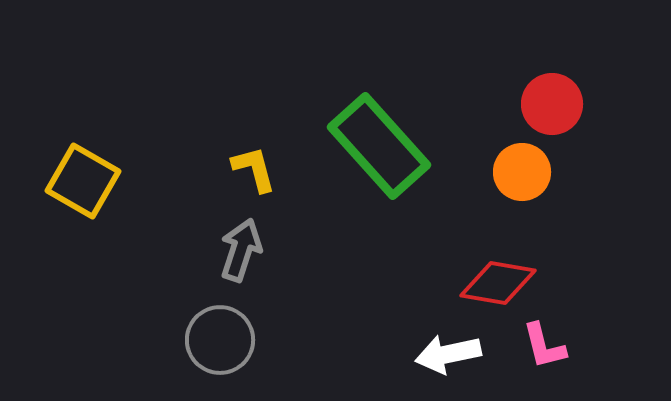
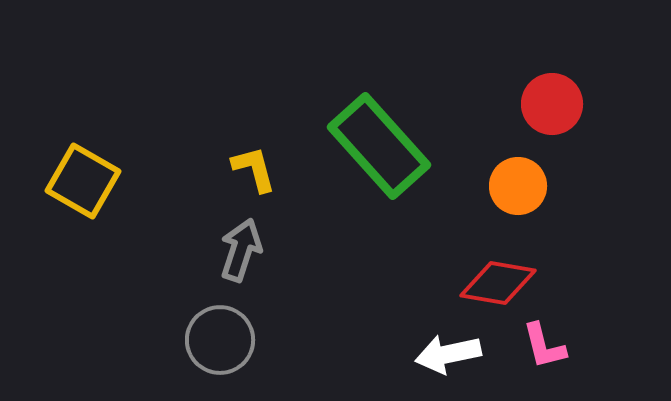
orange circle: moved 4 px left, 14 px down
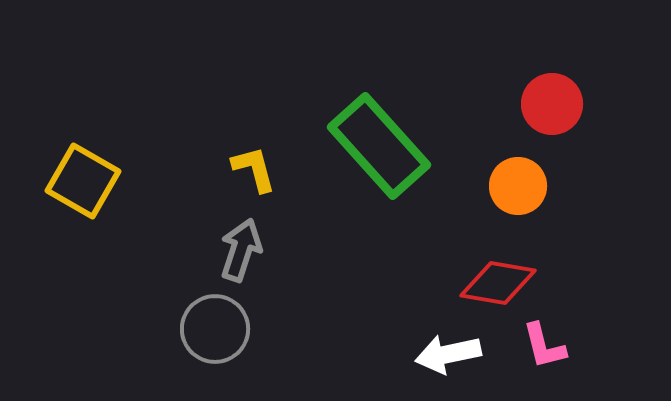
gray circle: moved 5 px left, 11 px up
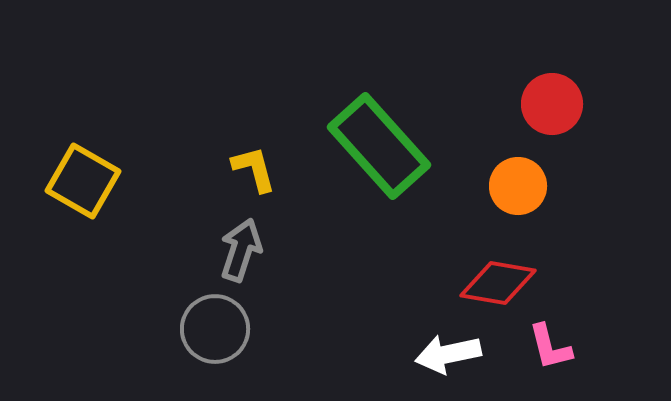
pink L-shape: moved 6 px right, 1 px down
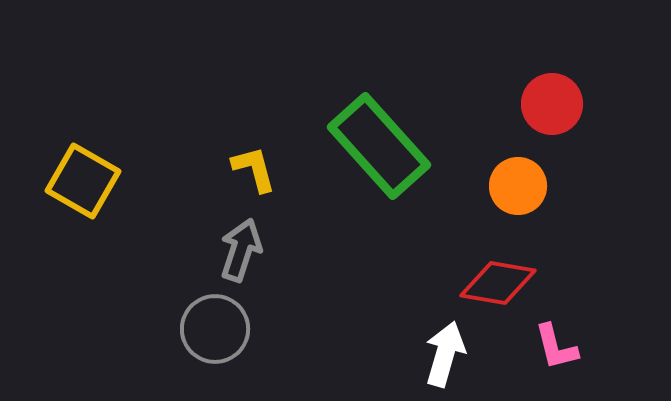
pink L-shape: moved 6 px right
white arrow: moved 3 px left; rotated 118 degrees clockwise
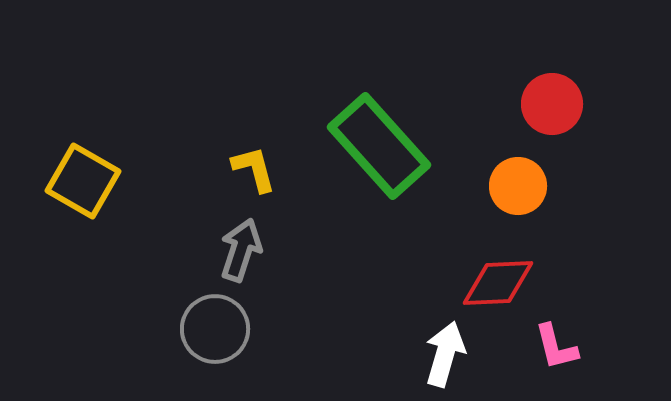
red diamond: rotated 12 degrees counterclockwise
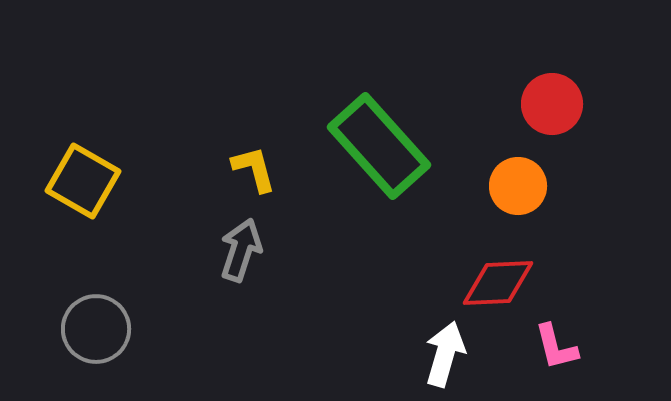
gray circle: moved 119 px left
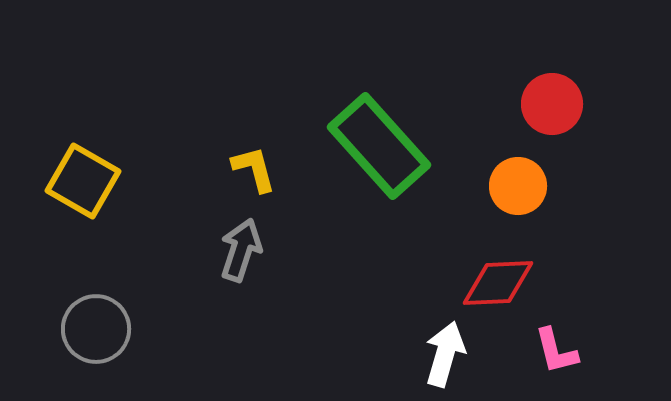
pink L-shape: moved 4 px down
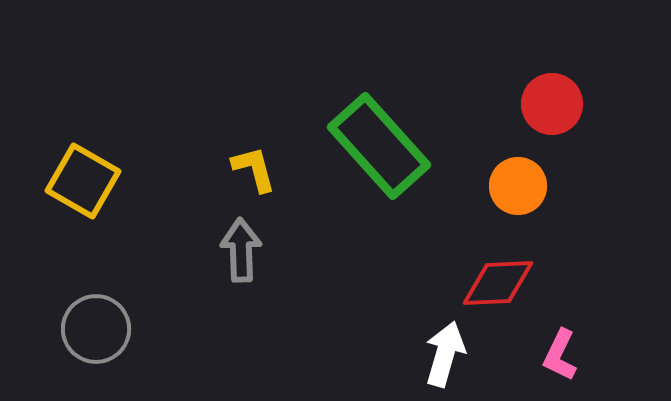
gray arrow: rotated 20 degrees counterclockwise
pink L-shape: moved 4 px right, 4 px down; rotated 40 degrees clockwise
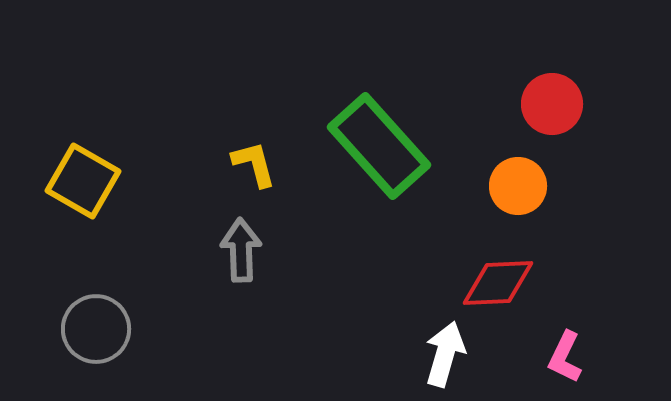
yellow L-shape: moved 5 px up
pink L-shape: moved 5 px right, 2 px down
